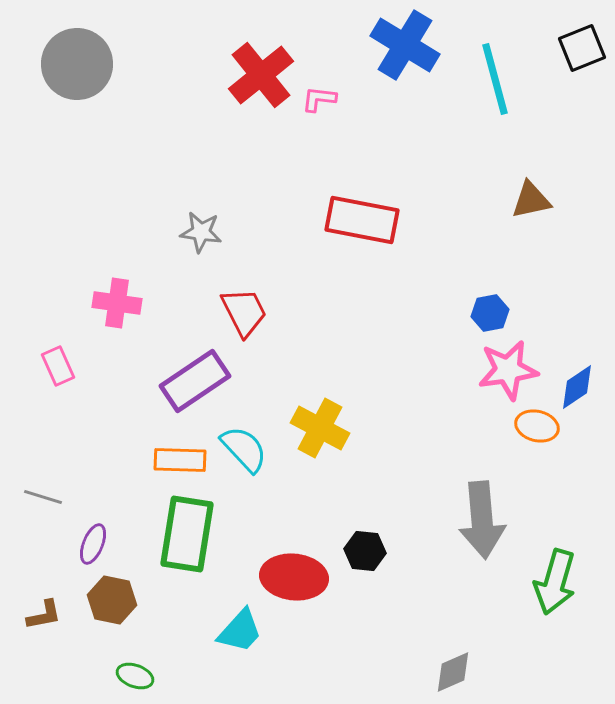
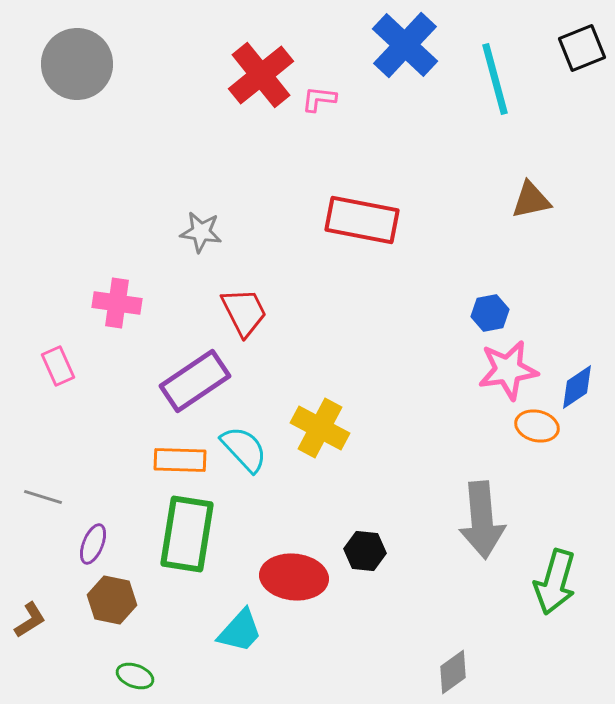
blue cross: rotated 12 degrees clockwise
brown L-shape: moved 14 px left, 5 px down; rotated 21 degrees counterclockwise
gray diamond: rotated 12 degrees counterclockwise
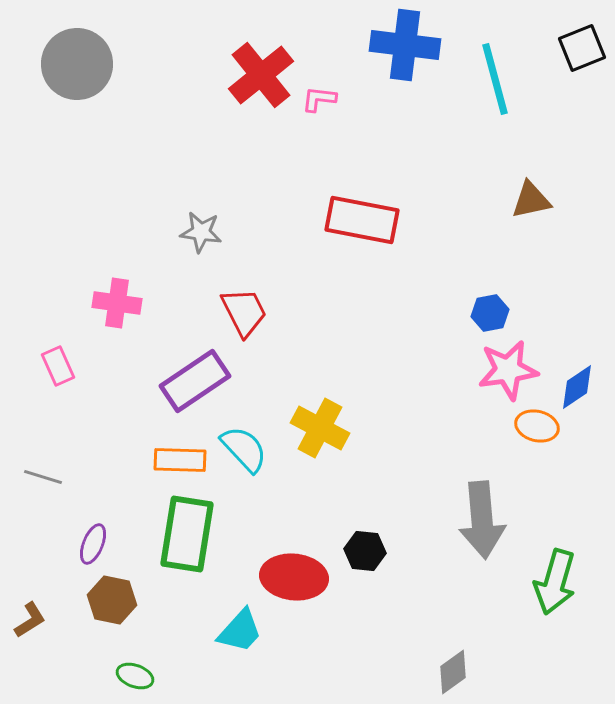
blue cross: rotated 36 degrees counterclockwise
gray line: moved 20 px up
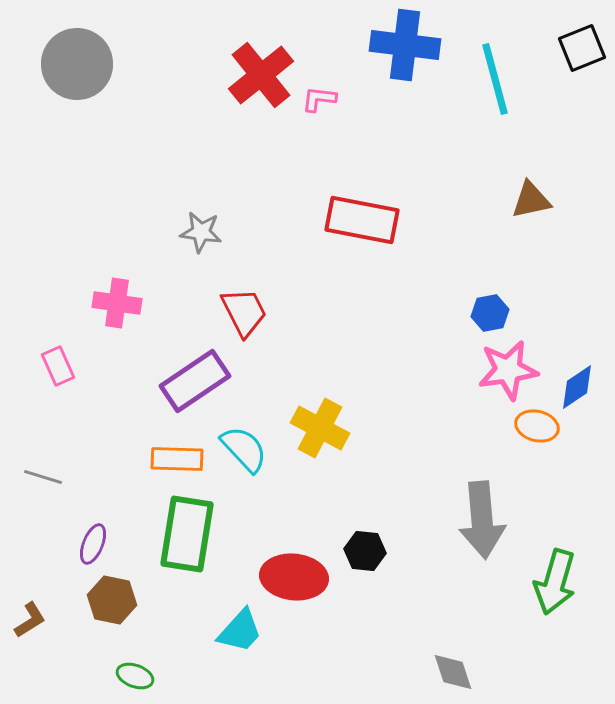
orange rectangle: moved 3 px left, 1 px up
gray diamond: rotated 72 degrees counterclockwise
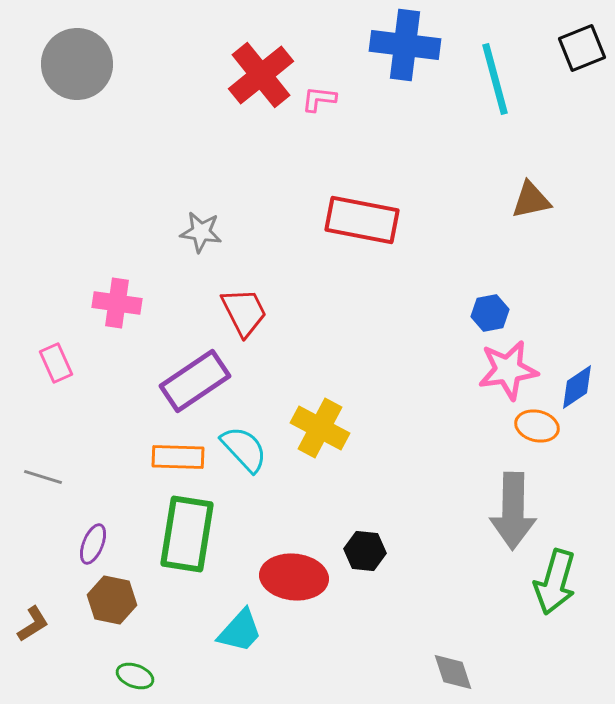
pink rectangle: moved 2 px left, 3 px up
orange rectangle: moved 1 px right, 2 px up
gray arrow: moved 31 px right, 9 px up; rotated 6 degrees clockwise
brown L-shape: moved 3 px right, 4 px down
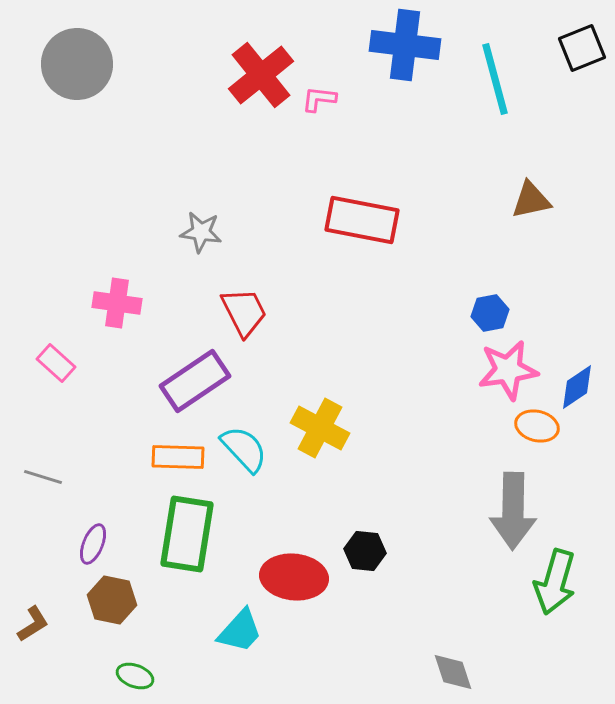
pink rectangle: rotated 24 degrees counterclockwise
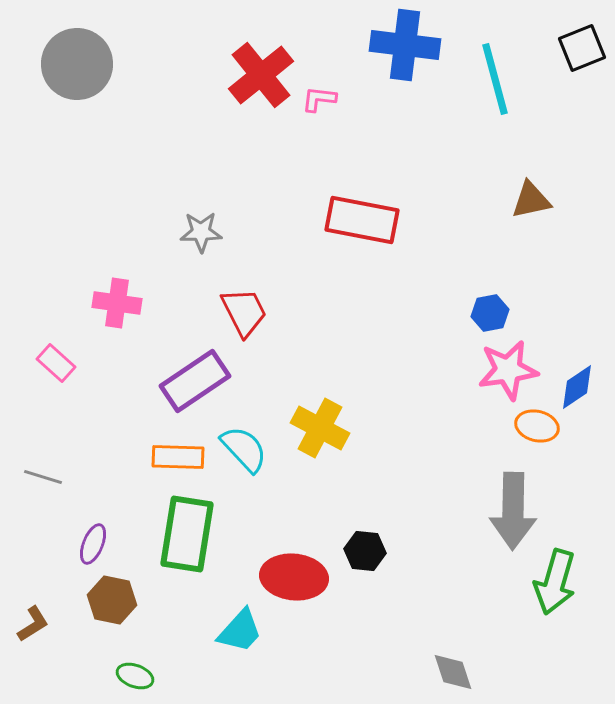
gray star: rotated 9 degrees counterclockwise
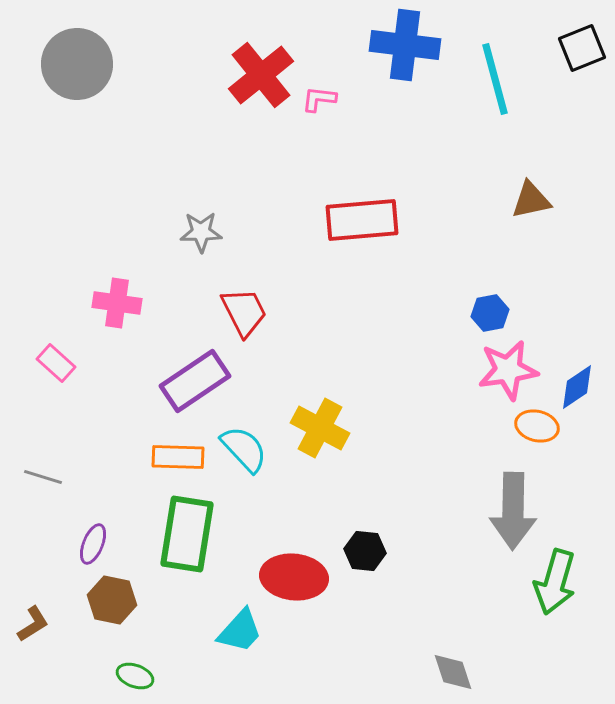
red rectangle: rotated 16 degrees counterclockwise
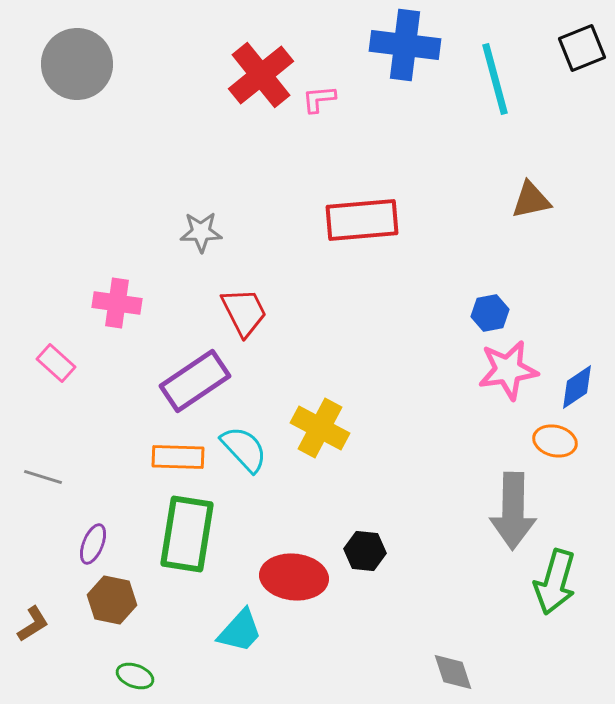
pink L-shape: rotated 12 degrees counterclockwise
orange ellipse: moved 18 px right, 15 px down
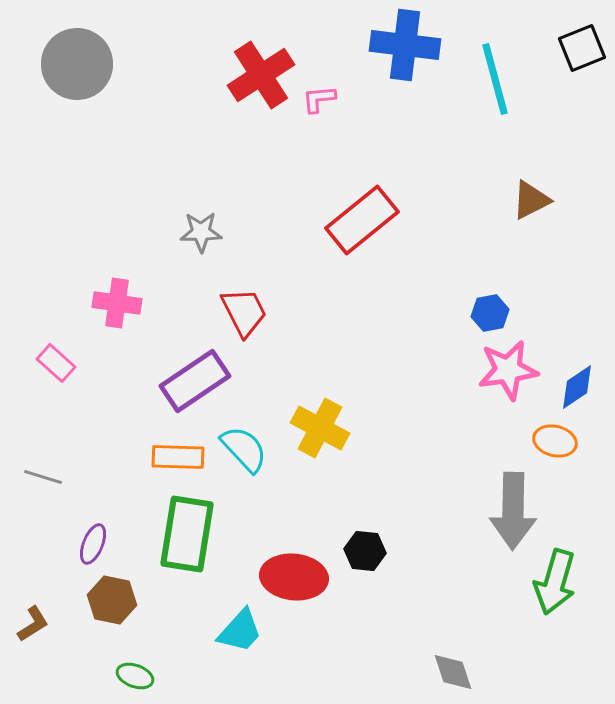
red cross: rotated 6 degrees clockwise
brown triangle: rotated 15 degrees counterclockwise
red rectangle: rotated 34 degrees counterclockwise
